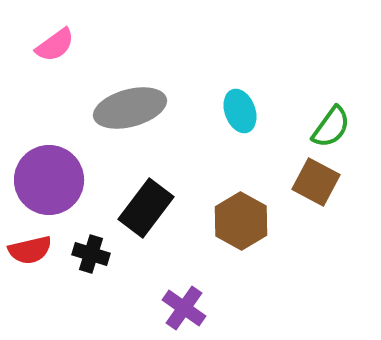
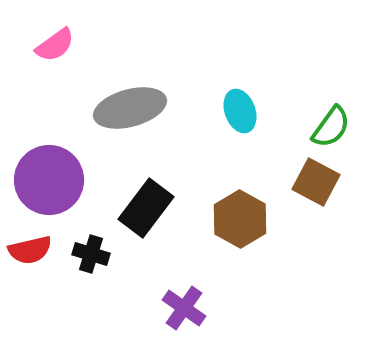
brown hexagon: moved 1 px left, 2 px up
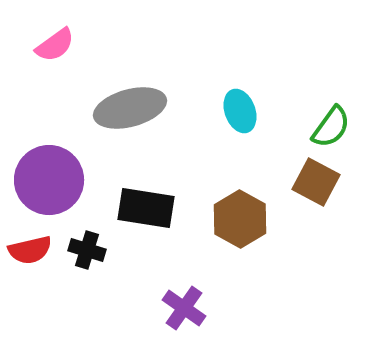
black rectangle: rotated 62 degrees clockwise
black cross: moved 4 px left, 4 px up
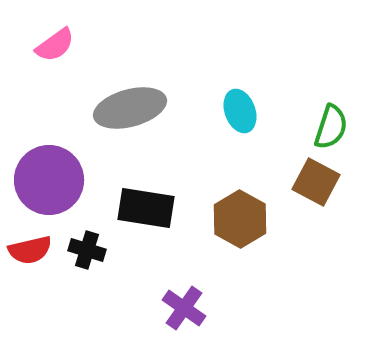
green semicircle: rotated 18 degrees counterclockwise
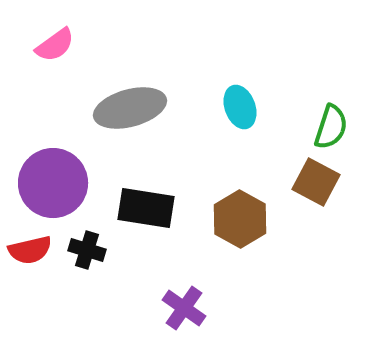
cyan ellipse: moved 4 px up
purple circle: moved 4 px right, 3 px down
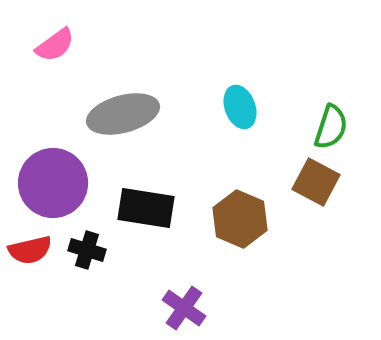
gray ellipse: moved 7 px left, 6 px down
brown hexagon: rotated 6 degrees counterclockwise
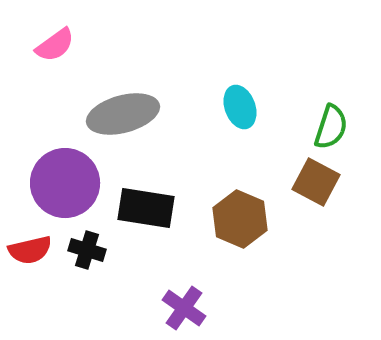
purple circle: moved 12 px right
